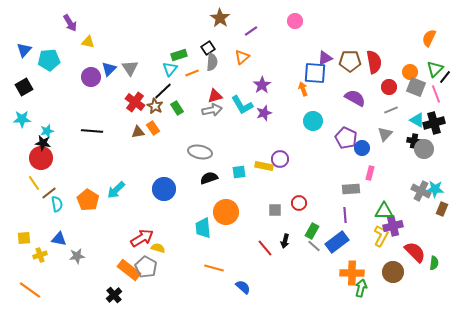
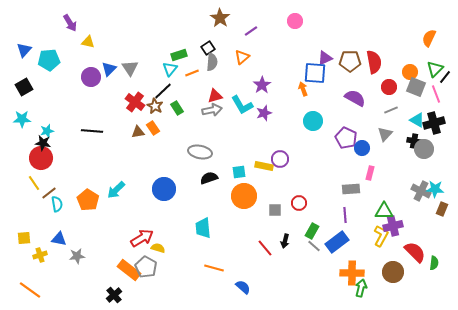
orange circle at (226, 212): moved 18 px right, 16 px up
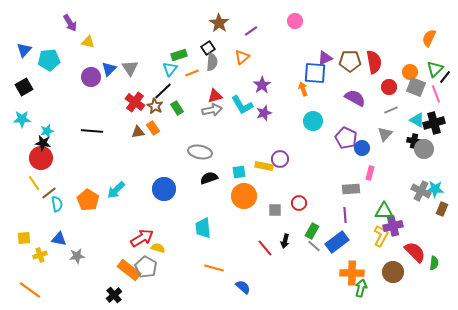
brown star at (220, 18): moved 1 px left, 5 px down
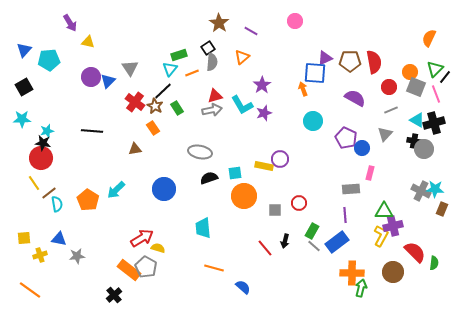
purple line at (251, 31): rotated 64 degrees clockwise
blue triangle at (109, 69): moved 1 px left, 12 px down
brown triangle at (138, 132): moved 3 px left, 17 px down
cyan square at (239, 172): moved 4 px left, 1 px down
